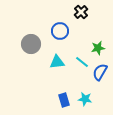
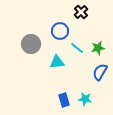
cyan line: moved 5 px left, 14 px up
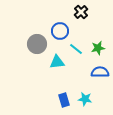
gray circle: moved 6 px right
cyan line: moved 1 px left, 1 px down
blue semicircle: rotated 60 degrees clockwise
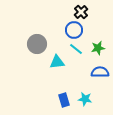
blue circle: moved 14 px right, 1 px up
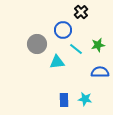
blue circle: moved 11 px left
green star: moved 3 px up
blue rectangle: rotated 16 degrees clockwise
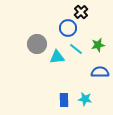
blue circle: moved 5 px right, 2 px up
cyan triangle: moved 5 px up
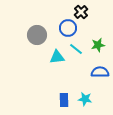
gray circle: moved 9 px up
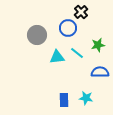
cyan line: moved 1 px right, 4 px down
cyan star: moved 1 px right, 1 px up
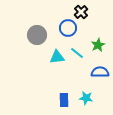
green star: rotated 16 degrees counterclockwise
